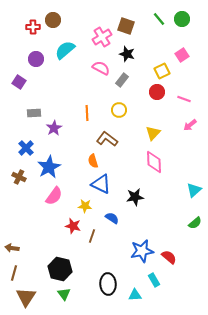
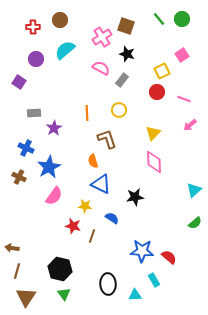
brown circle at (53, 20): moved 7 px right
brown L-shape at (107, 139): rotated 35 degrees clockwise
blue cross at (26, 148): rotated 21 degrees counterclockwise
blue star at (142, 251): rotated 15 degrees clockwise
brown line at (14, 273): moved 3 px right, 2 px up
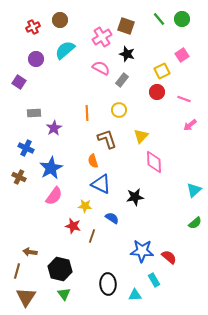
red cross at (33, 27): rotated 24 degrees counterclockwise
yellow triangle at (153, 133): moved 12 px left, 3 px down
blue star at (49, 167): moved 2 px right, 1 px down
brown arrow at (12, 248): moved 18 px right, 4 px down
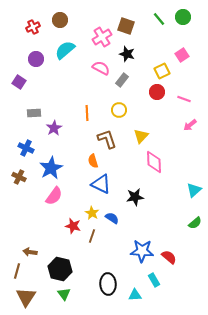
green circle at (182, 19): moved 1 px right, 2 px up
yellow star at (85, 206): moved 7 px right, 7 px down; rotated 24 degrees clockwise
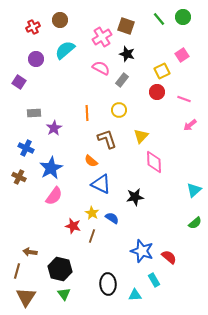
orange semicircle at (93, 161): moved 2 px left; rotated 32 degrees counterclockwise
blue star at (142, 251): rotated 15 degrees clockwise
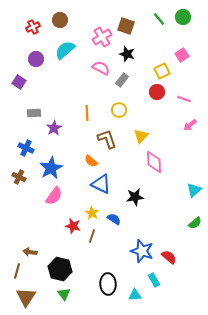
blue semicircle at (112, 218): moved 2 px right, 1 px down
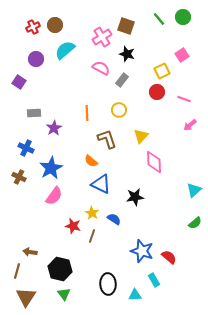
brown circle at (60, 20): moved 5 px left, 5 px down
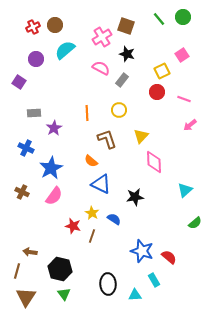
brown cross at (19, 177): moved 3 px right, 15 px down
cyan triangle at (194, 190): moved 9 px left
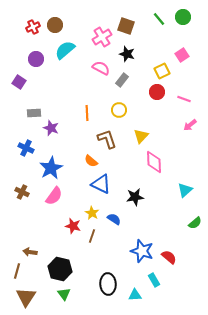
purple star at (54, 128): moved 3 px left; rotated 21 degrees counterclockwise
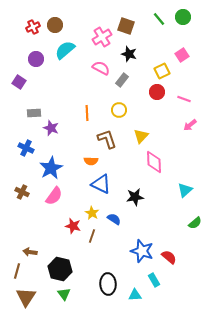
black star at (127, 54): moved 2 px right
orange semicircle at (91, 161): rotated 40 degrees counterclockwise
